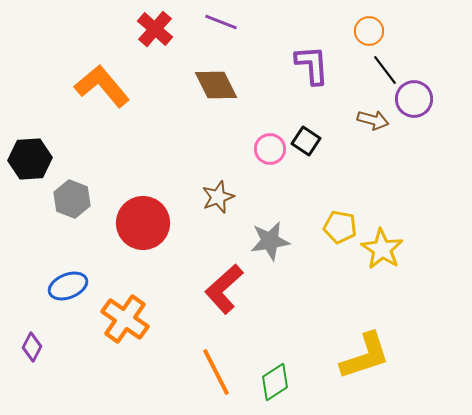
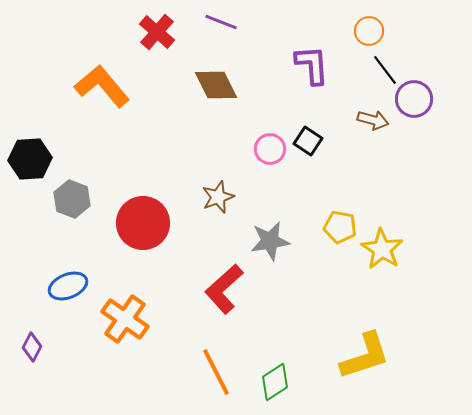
red cross: moved 2 px right, 3 px down
black square: moved 2 px right
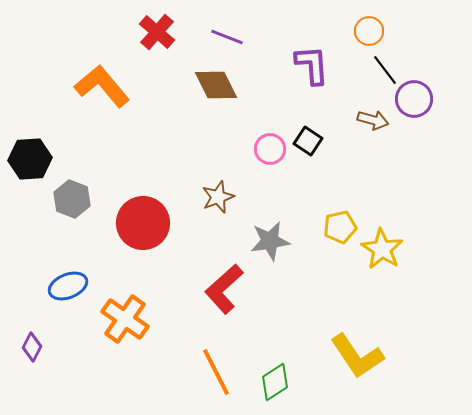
purple line: moved 6 px right, 15 px down
yellow pentagon: rotated 24 degrees counterclockwise
yellow L-shape: moved 8 px left; rotated 74 degrees clockwise
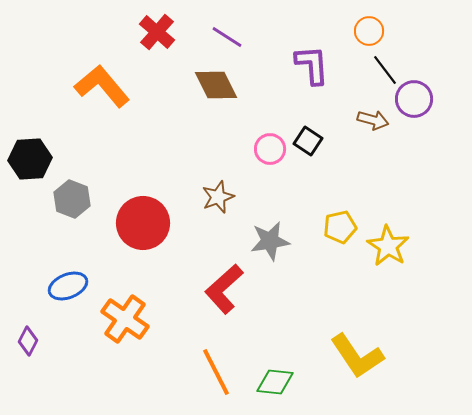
purple line: rotated 12 degrees clockwise
yellow star: moved 6 px right, 3 px up
purple diamond: moved 4 px left, 6 px up
green diamond: rotated 39 degrees clockwise
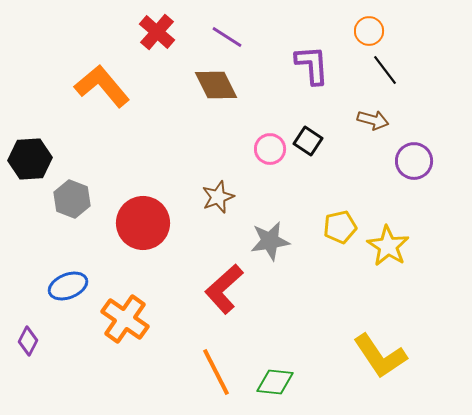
purple circle: moved 62 px down
yellow L-shape: moved 23 px right
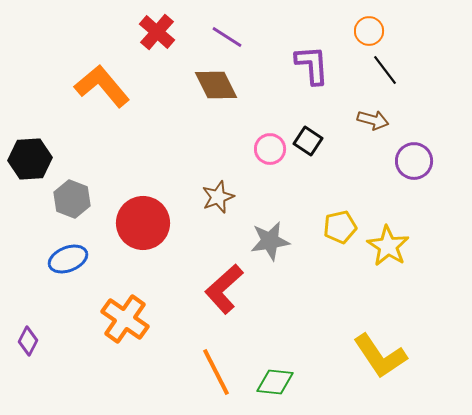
blue ellipse: moved 27 px up
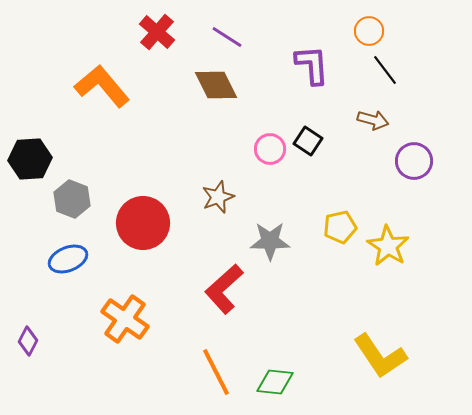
gray star: rotated 9 degrees clockwise
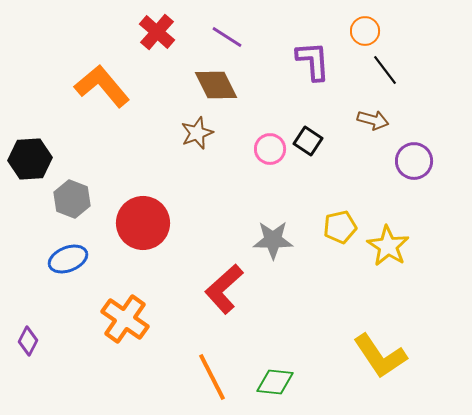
orange circle: moved 4 px left
purple L-shape: moved 1 px right, 4 px up
brown star: moved 21 px left, 64 px up
gray star: moved 3 px right, 1 px up
orange line: moved 4 px left, 5 px down
